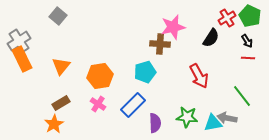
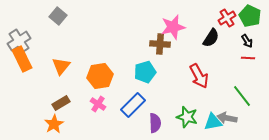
green star: rotated 10 degrees clockwise
cyan triangle: moved 1 px up
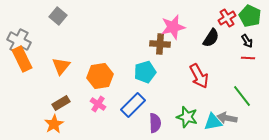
gray cross: rotated 30 degrees counterclockwise
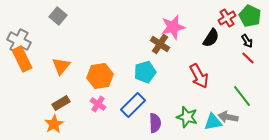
brown cross: rotated 30 degrees clockwise
red line: rotated 40 degrees clockwise
gray arrow: moved 1 px right, 1 px up
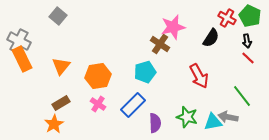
red cross: rotated 30 degrees counterclockwise
black arrow: rotated 24 degrees clockwise
orange hexagon: moved 2 px left
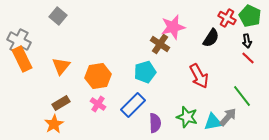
gray arrow: rotated 120 degrees clockwise
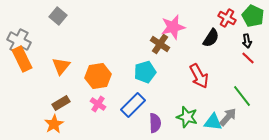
green pentagon: moved 3 px right
cyan triangle: rotated 18 degrees clockwise
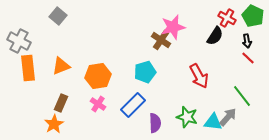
black semicircle: moved 4 px right, 2 px up
brown cross: moved 1 px right, 4 px up
orange rectangle: moved 6 px right, 9 px down; rotated 20 degrees clockwise
orange triangle: rotated 30 degrees clockwise
brown rectangle: rotated 36 degrees counterclockwise
